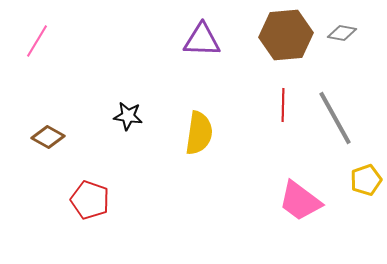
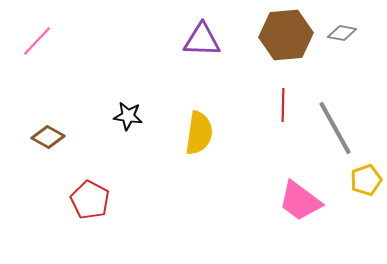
pink line: rotated 12 degrees clockwise
gray line: moved 10 px down
red pentagon: rotated 9 degrees clockwise
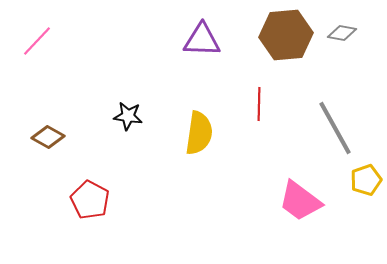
red line: moved 24 px left, 1 px up
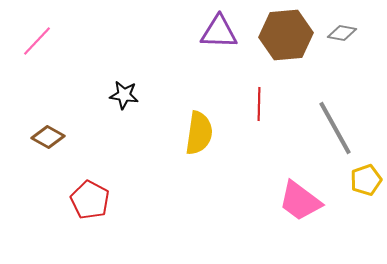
purple triangle: moved 17 px right, 8 px up
black star: moved 4 px left, 21 px up
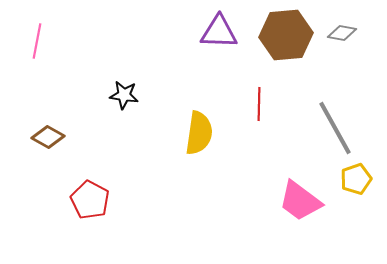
pink line: rotated 32 degrees counterclockwise
yellow pentagon: moved 10 px left, 1 px up
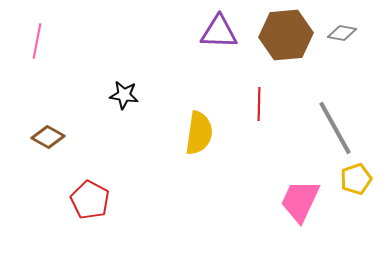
pink trapezoid: rotated 78 degrees clockwise
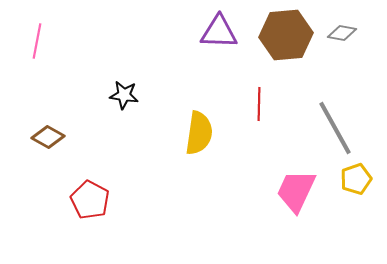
pink trapezoid: moved 4 px left, 10 px up
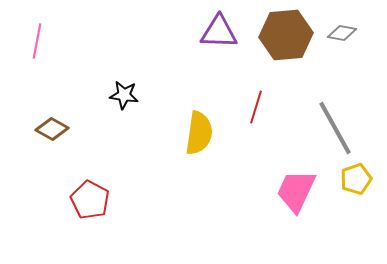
red line: moved 3 px left, 3 px down; rotated 16 degrees clockwise
brown diamond: moved 4 px right, 8 px up
